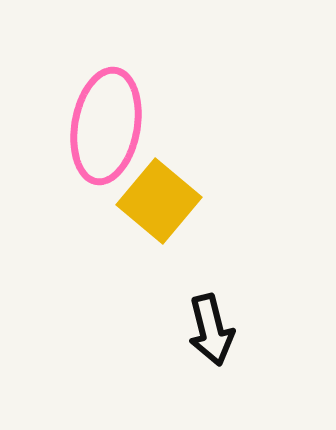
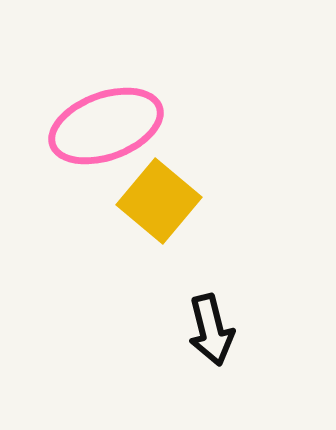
pink ellipse: rotated 60 degrees clockwise
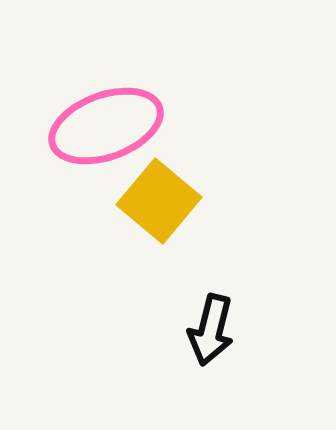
black arrow: rotated 28 degrees clockwise
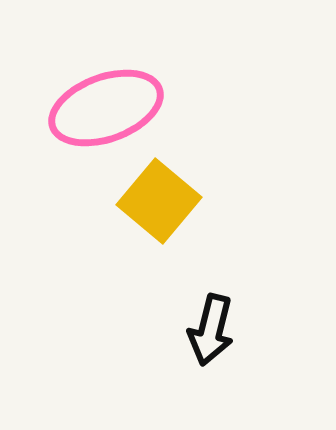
pink ellipse: moved 18 px up
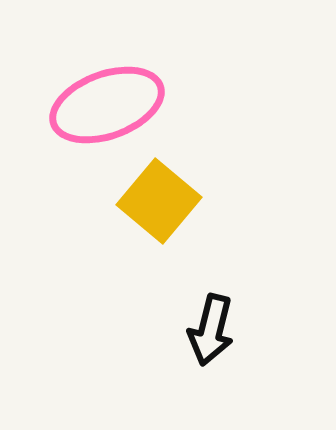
pink ellipse: moved 1 px right, 3 px up
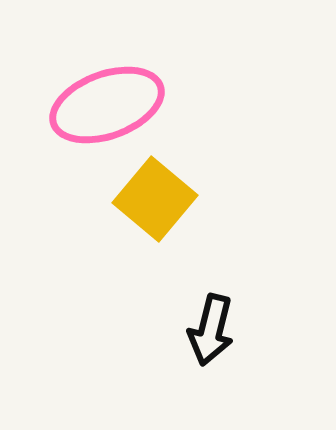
yellow square: moved 4 px left, 2 px up
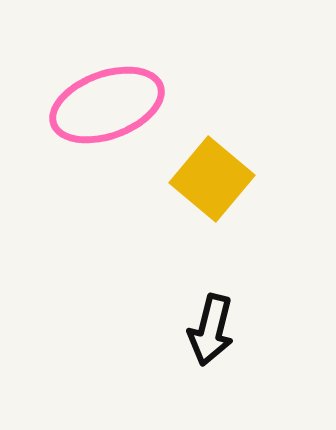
yellow square: moved 57 px right, 20 px up
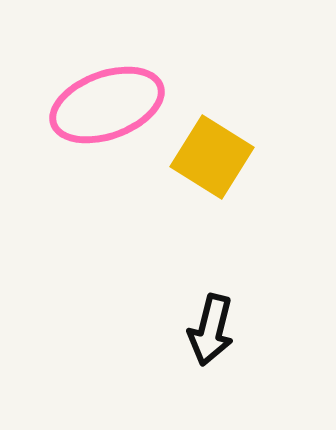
yellow square: moved 22 px up; rotated 8 degrees counterclockwise
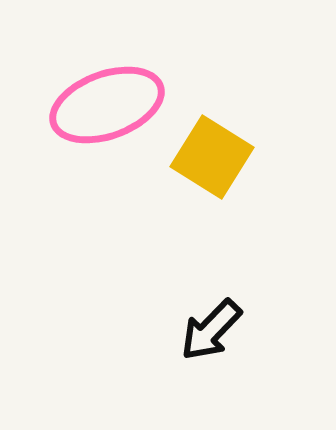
black arrow: rotated 30 degrees clockwise
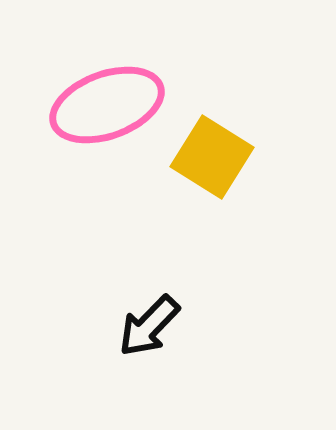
black arrow: moved 62 px left, 4 px up
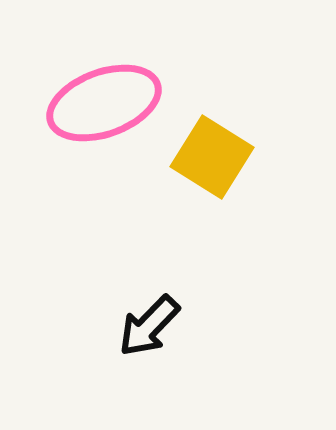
pink ellipse: moved 3 px left, 2 px up
